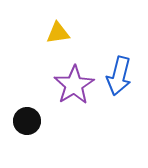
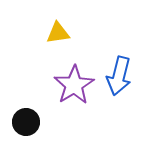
black circle: moved 1 px left, 1 px down
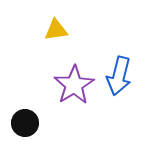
yellow triangle: moved 2 px left, 3 px up
black circle: moved 1 px left, 1 px down
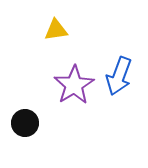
blue arrow: rotated 6 degrees clockwise
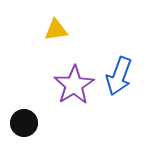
black circle: moved 1 px left
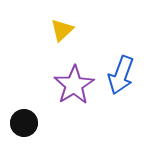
yellow triangle: moved 6 px right; rotated 35 degrees counterclockwise
blue arrow: moved 2 px right, 1 px up
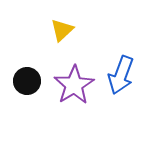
black circle: moved 3 px right, 42 px up
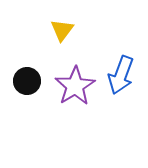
yellow triangle: rotated 10 degrees counterclockwise
purple star: moved 1 px right, 1 px down
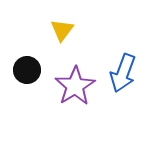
blue arrow: moved 2 px right, 2 px up
black circle: moved 11 px up
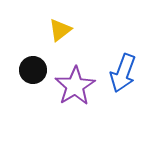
yellow triangle: moved 2 px left; rotated 15 degrees clockwise
black circle: moved 6 px right
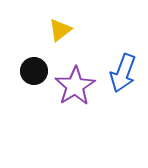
black circle: moved 1 px right, 1 px down
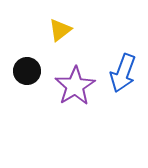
black circle: moved 7 px left
